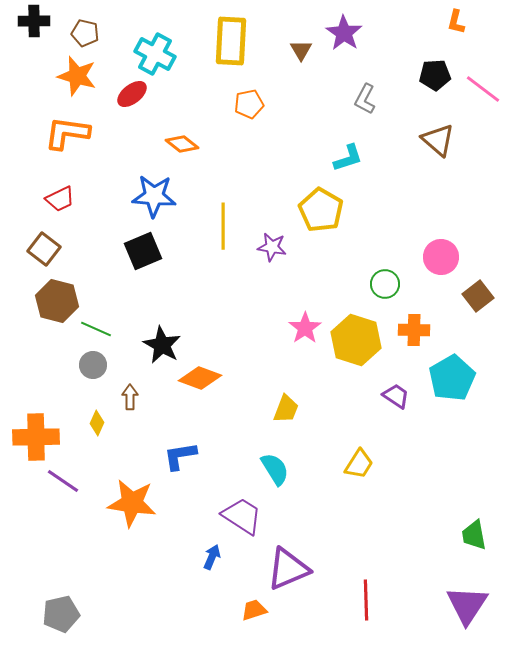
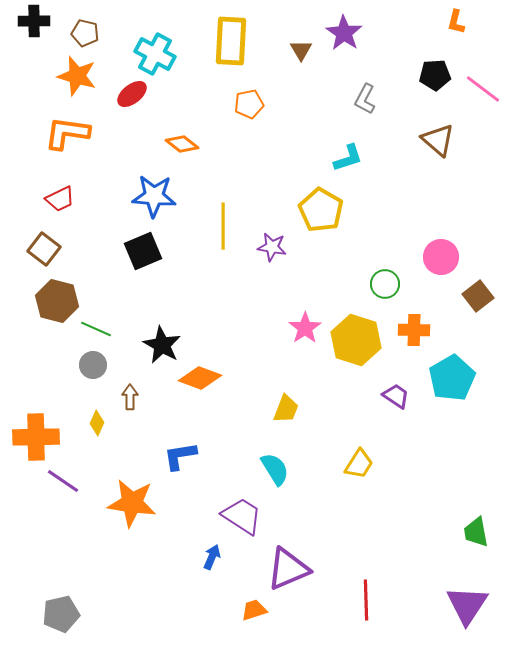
green trapezoid at (474, 535): moved 2 px right, 3 px up
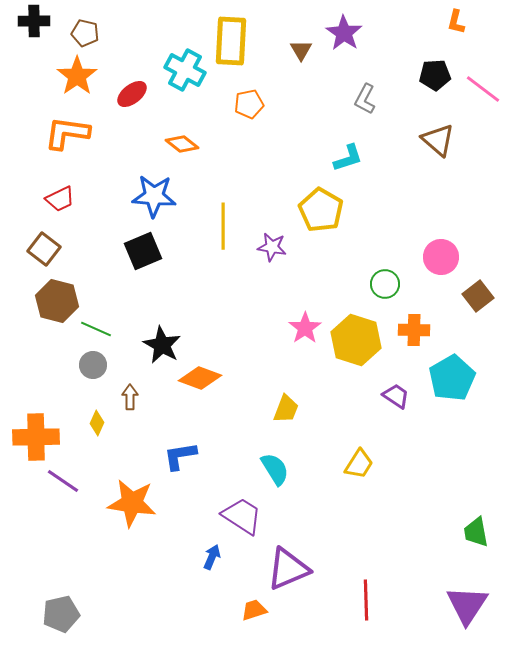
cyan cross at (155, 54): moved 30 px right, 16 px down
orange star at (77, 76): rotated 21 degrees clockwise
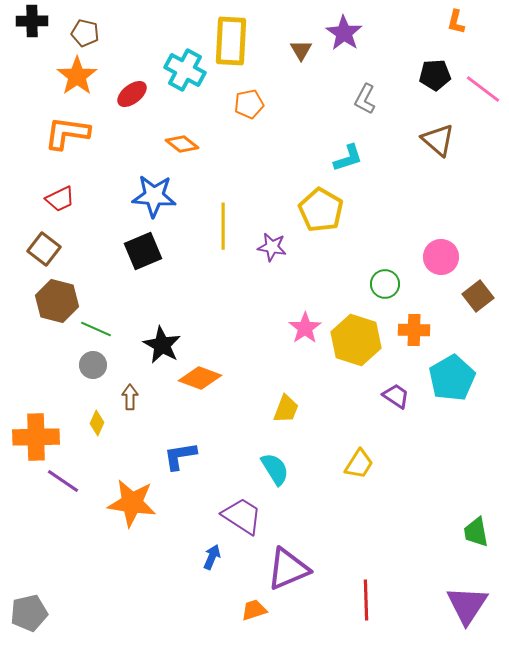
black cross at (34, 21): moved 2 px left
gray pentagon at (61, 614): moved 32 px left, 1 px up
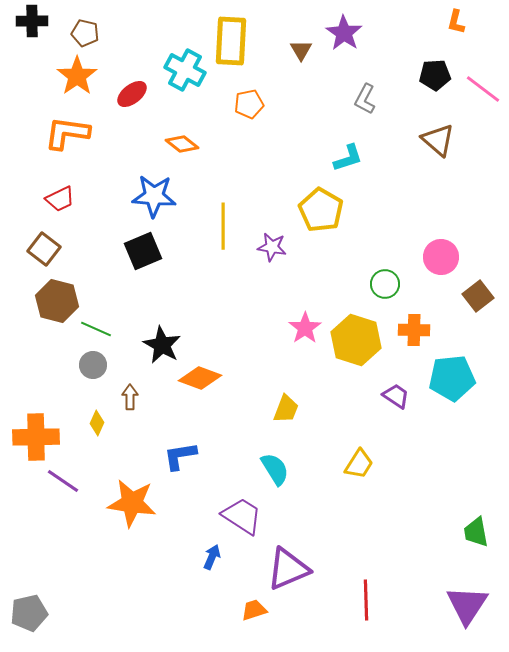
cyan pentagon at (452, 378): rotated 24 degrees clockwise
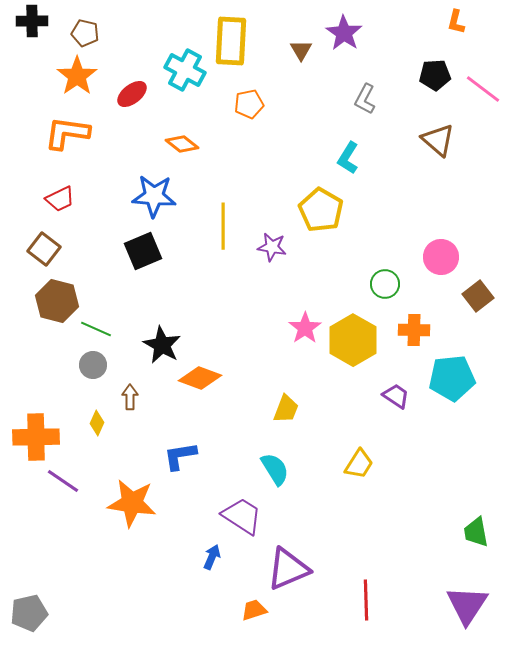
cyan L-shape at (348, 158): rotated 140 degrees clockwise
yellow hexagon at (356, 340): moved 3 px left; rotated 12 degrees clockwise
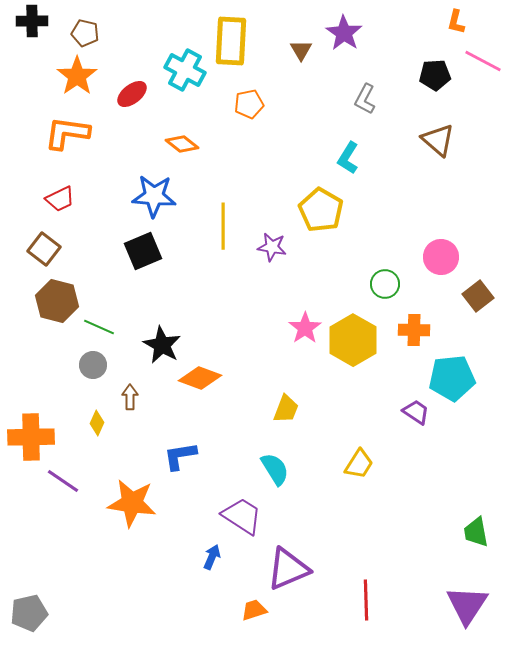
pink line at (483, 89): moved 28 px up; rotated 9 degrees counterclockwise
green line at (96, 329): moved 3 px right, 2 px up
purple trapezoid at (396, 396): moved 20 px right, 16 px down
orange cross at (36, 437): moved 5 px left
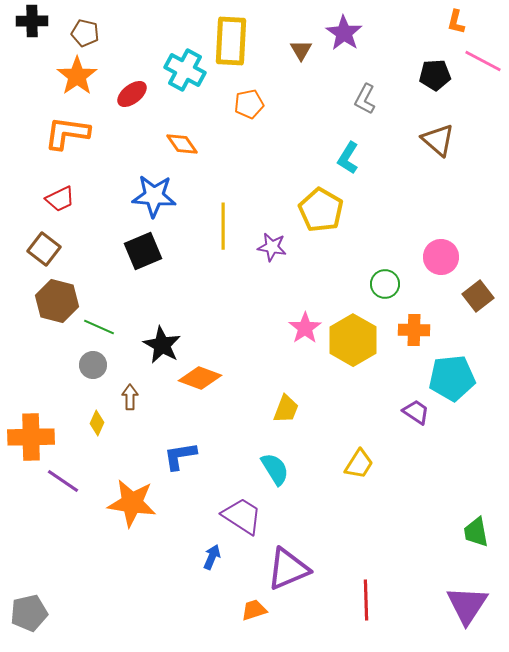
orange diamond at (182, 144): rotated 16 degrees clockwise
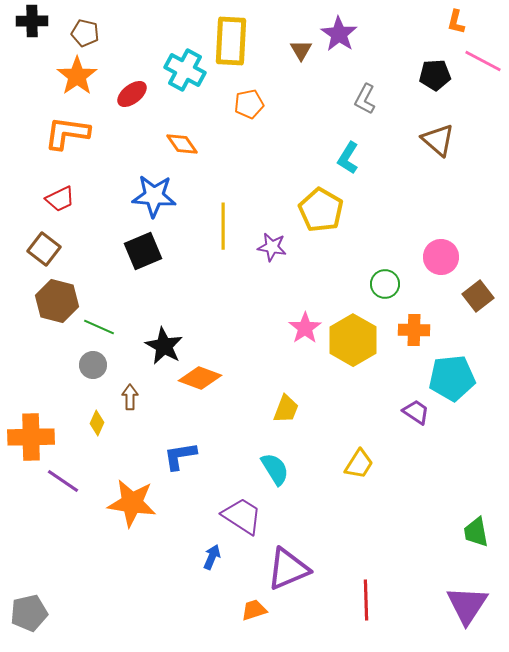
purple star at (344, 33): moved 5 px left, 1 px down
black star at (162, 345): moved 2 px right, 1 px down
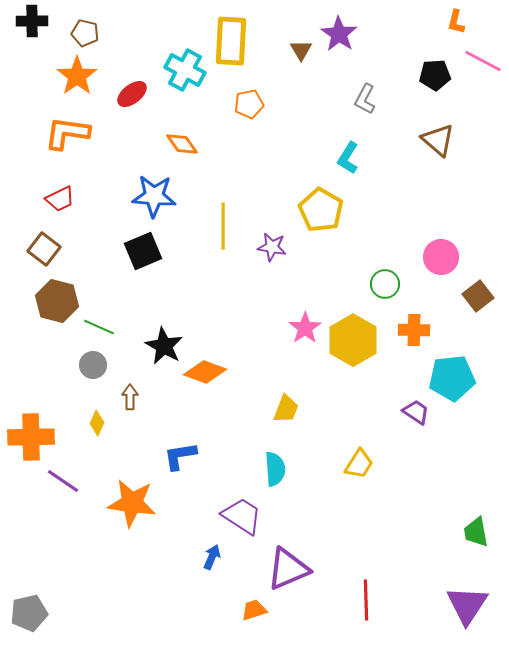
orange diamond at (200, 378): moved 5 px right, 6 px up
cyan semicircle at (275, 469): rotated 28 degrees clockwise
